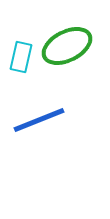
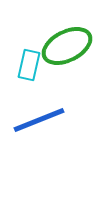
cyan rectangle: moved 8 px right, 8 px down
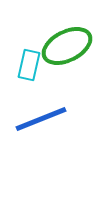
blue line: moved 2 px right, 1 px up
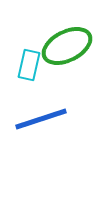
blue line: rotated 4 degrees clockwise
